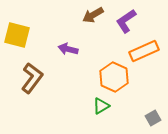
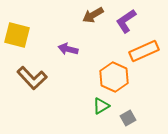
brown L-shape: rotated 100 degrees clockwise
gray square: moved 25 px left
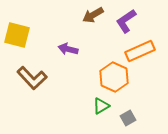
orange rectangle: moved 4 px left
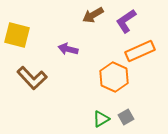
green triangle: moved 13 px down
gray square: moved 2 px left, 1 px up
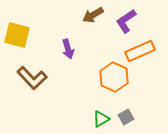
purple arrow: rotated 120 degrees counterclockwise
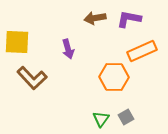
brown arrow: moved 2 px right, 3 px down; rotated 20 degrees clockwise
purple L-shape: moved 3 px right, 2 px up; rotated 45 degrees clockwise
yellow square: moved 7 px down; rotated 12 degrees counterclockwise
orange rectangle: moved 2 px right
orange hexagon: rotated 24 degrees counterclockwise
green triangle: rotated 24 degrees counterclockwise
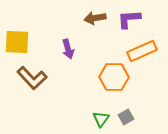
purple L-shape: rotated 15 degrees counterclockwise
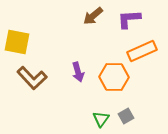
brown arrow: moved 2 px left, 2 px up; rotated 30 degrees counterclockwise
yellow square: rotated 8 degrees clockwise
purple arrow: moved 10 px right, 23 px down
gray square: moved 1 px up
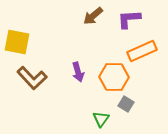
gray square: moved 12 px up; rotated 28 degrees counterclockwise
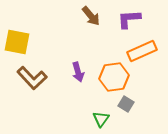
brown arrow: moved 2 px left; rotated 90 degrees counterclockwise
orange hexagon: rotated 8 degrees counterclockwise
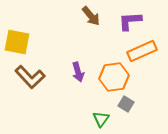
purple L-shape: moved 1 px right, 2 px down
brown L-shape: moved 2 px left, 1 px up
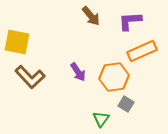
purple arrow: rotated 18 degrees counterclockwise
